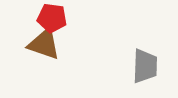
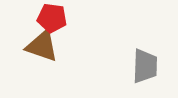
brown triangle: moved 2 px left, 2 px down
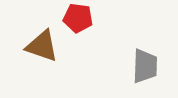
red pentagon: moved 26 px right
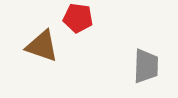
gray trapezoid: moved 1 px right
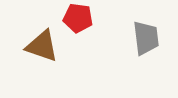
gray trapezoid: moved 28 px up; rotated 9 degrees counterclockwise
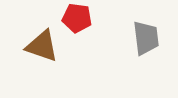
red pentagon: moved 1 px left
